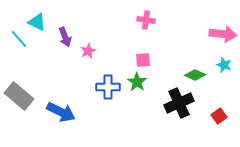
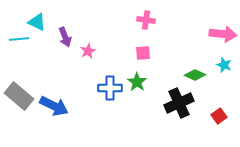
cyan line: rotated 54 degrees counterclockwise
pink square: moved 7 px up
blue cross: moved 2 px right, 1 px down
blue arrow: moved 7 px left, 6 px up
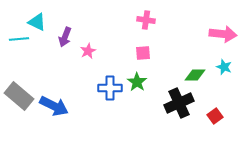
purple arrow: rotated 42 degrees clockwise
cyan star: moved 2 px down
green diamond: rotated 25 degrees counterclockwise
red square: moved 4 px left
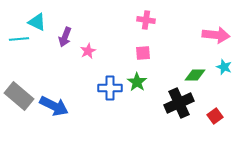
pink arrow: moved 7 px left, 1 px down
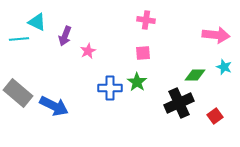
purple arrow: moved 1 px up
gray rectangle: moved 1 px left, 3 px up
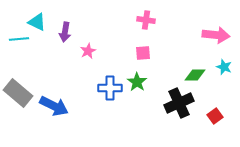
purple arrow: moved 4 px up; rotated 12 degrees counterclockwise
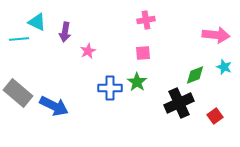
pink cross: rotated 18 degrees counterclockwise
green diamond: rotated 20 degrees counterclockwise
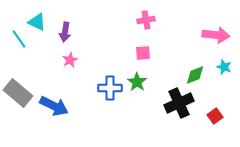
cyan line: rotated 60 degrees clockwise
pink star: moved 18 px left, 9 px down
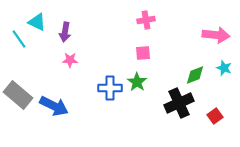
pink star: rotated 28 degrees clockwise
cyan star: moved 1 px down
gray rectangle: moved 2 px down
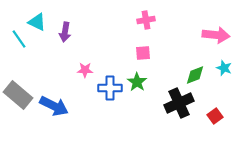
pink star: moved 15 px right, 10 px down
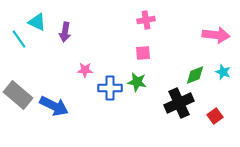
cyan star: moved 1 px left, 4 px down
green star: rotated 24 degrees counterclockwise
